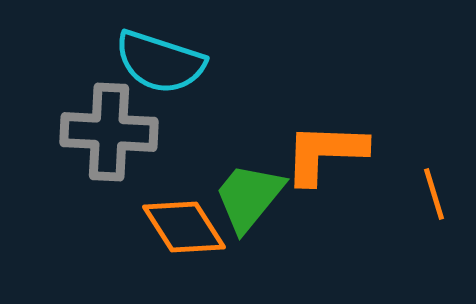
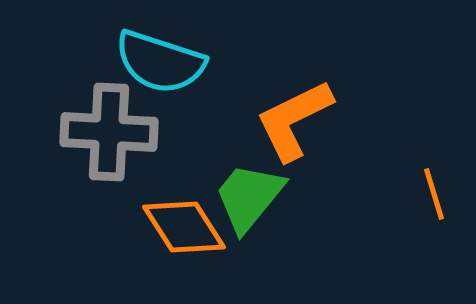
orange L-shape: moved 31 px left, 33 px up; rotated 28 degrees counterclockwise
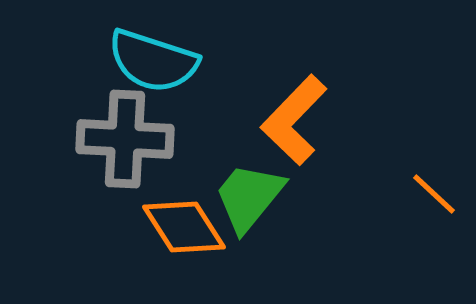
cyan semicircle: moved 7 px left, 1 px up
orange L-shape: rotated 20 degrees counterclockwise
gray cross: moved 16 px right, 7 px down
orange line: rotated 30 degrees counterclockwise
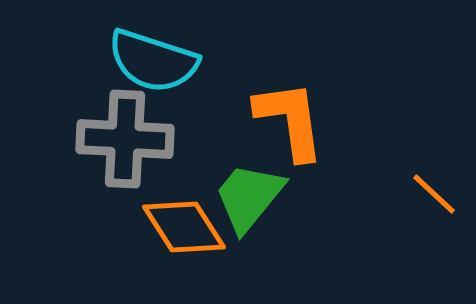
orange L-shape: moved 4 px left; rotated 128 degrees clockwise
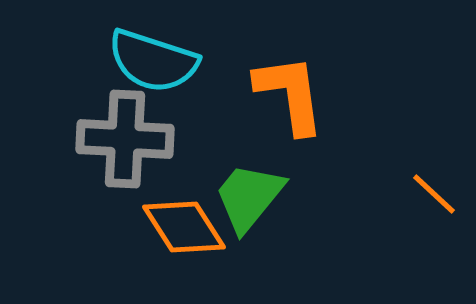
orange L-shape: moved 26 px up
